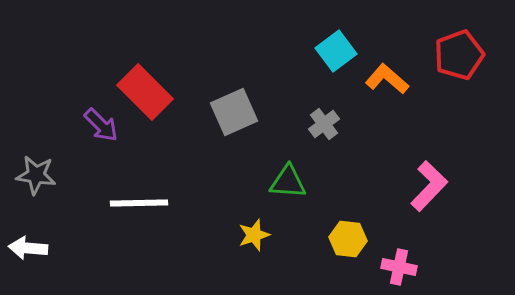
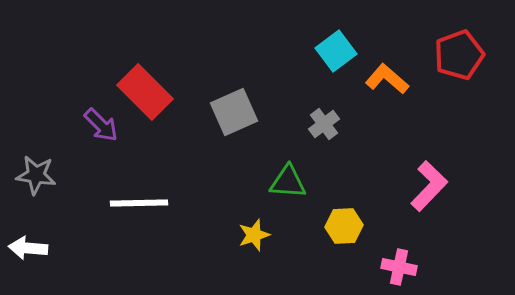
yellow hexagon: moved 4 px left, 13 px up; rotated 9 degrees counterclockwise
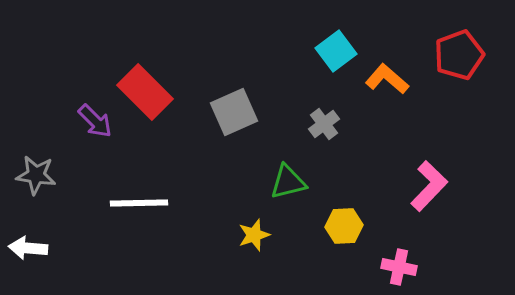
purple arrow: moved 6 px left, 4 px up
green triangle: rotated 18 degrees counterclockwise
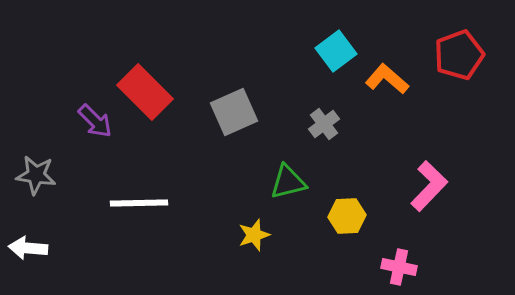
yellow hexagon: moved 3 px right, 10 px up
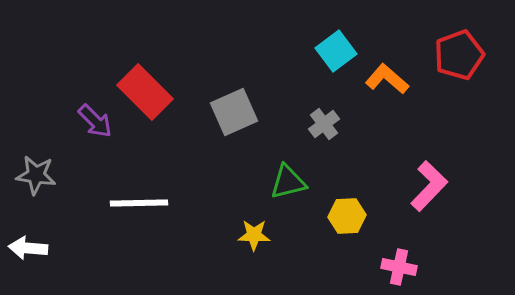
yellow star: rotated 20 degrees clockwise
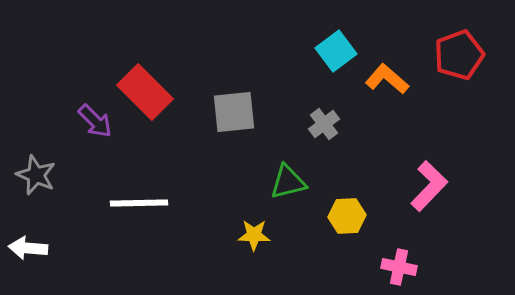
gray square: rotated 18 degrees clockwise
gray star: rotated 15 degrees clockwise
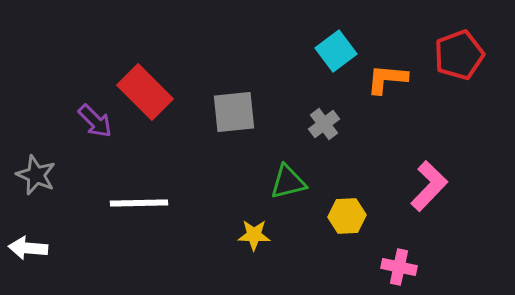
orange L-shape: rotated 36 degrees counterclockwise
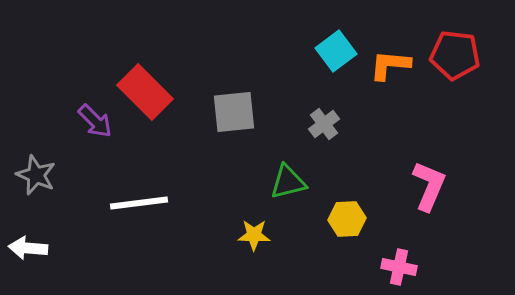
red pentagon: moved 4 px left; rotated 27 degrees clockwise
orange L-shape: moved 3 px right, 14 px up
pink L-shape: rotated 21 degrees counterclockwise
white line: rotated 6 degrees counterclockwise
yellow hexagon: moved 3 px down
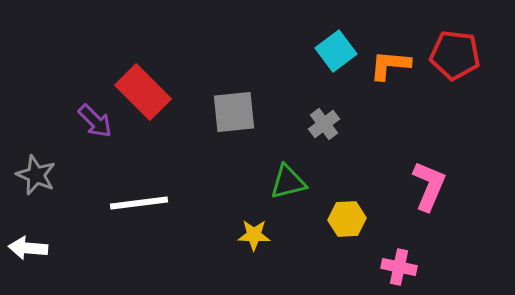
red rectangle: moved 2 px left
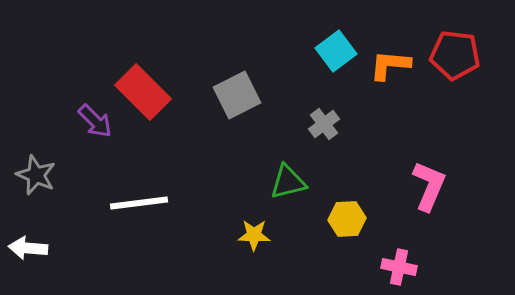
gray square: moved 3 px right, 17 px up; rotated 21 degrees counterclockwise
